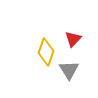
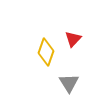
gray triangle: moved 13 px down
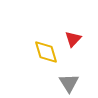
yellow diamond: rotated 36 degrees counterclockwise
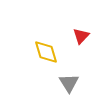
red triangle: moved 8 px right, 3 px up
